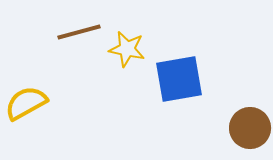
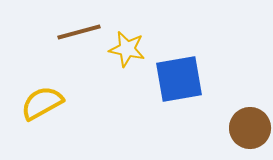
yellow semicircle: moved 16 px right
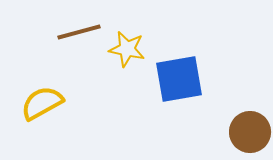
brown circle: moved 4 px down
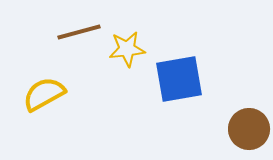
yellow star: rotated 18 degrees counterclockwise
yellow semicircle: moved 2 px right, 9 px up
brown circle: moved 1 px left, 3 px up
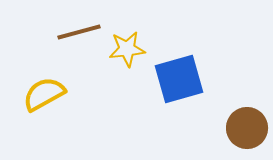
blue square: rotated 6 degrees counterclockwise
brown circle: moved 2 px left, 1 px up
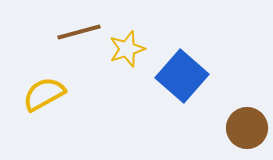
yellow star: rotated 12 degrees counterclockwise
blue square: moved 3 px right, 3 px up; rotated 33 degrees counterclockwise
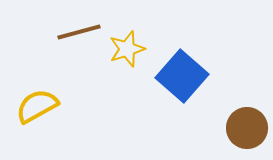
yellow semicircle: moved 7 px left, 12 px down
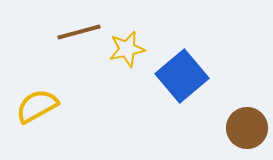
yellow star: rotated 6 degrees clockwise
blue square: rotated 9 degrees clockwise
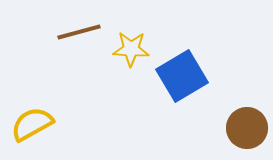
yellow star: moved 4 px right; rotated 15 degrees clockwise
blue square: rotated 9 degrees clockwise
yellow semicircle: moved 5 px left, 18 px down
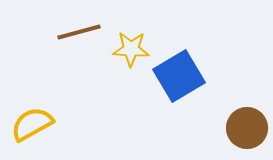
blue square: moved 3 px left
